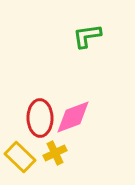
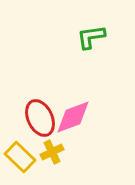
green L-shape: moved 4 px right, 1 px down
red ellipse: rotated 24 degrees counterclockwise
yellow cross: moved 3 px left, 1 px up
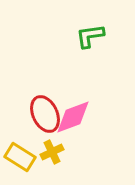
green L-shape: moved 1 px left, 1 px up
red ellipse: moved 5 px right, 4 px up
yellow rectangle: rotated 12 degrees counterclockwise
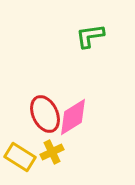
pink diamond: rotated 12 degrees counterclockwise
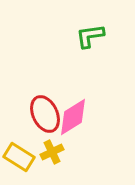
yellow rectangle: moved 1 px left
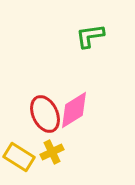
pink diamond: moved 1 px right, 7 px up
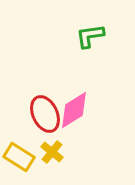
yellow cross: rotated 25 degrees counterclockwise
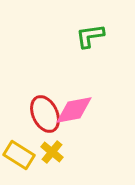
pink diamond: rotated 21 degrees clockwise
yellow rectangle: moved 2 px up
